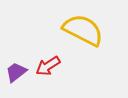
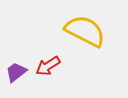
yellow semicircle: moved 2 px right, 1 px down
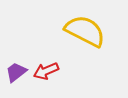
red arrow: moved 2 px left, 5 px down; rotated 10 degrees clockwise
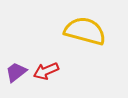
yellow semicircle: rotated 12 degrees counterclockwise
